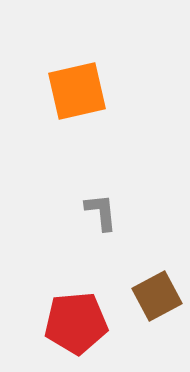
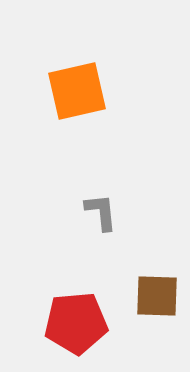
brown square: rotated 30 degrees clockwise
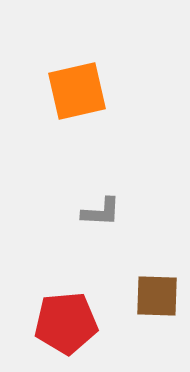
gray L-shape: rotated 99 degrees clockwise
red pentagon: moved 10 px left
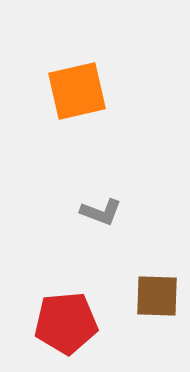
gray L-shape: rotated 18 degrees clockwise
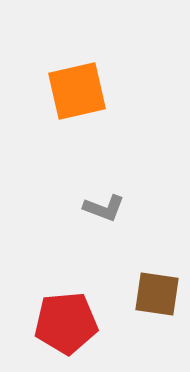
gray L-shape: moved 3 px right, 4 px up
brown square: moved 2 px up; rotated 6 degrees clockwise
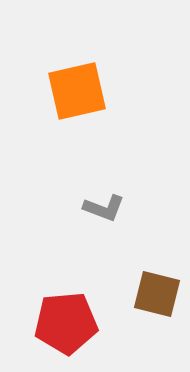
brown square: rotated 6 degrees clockwise
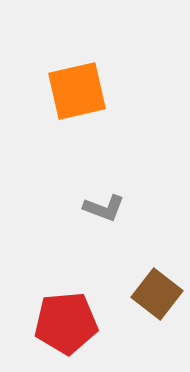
brown square: rotated 24 degrees clockwise
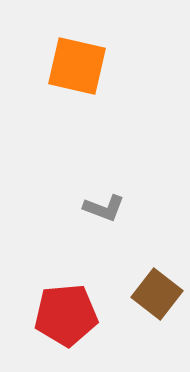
orange square: moved 25 px up; rotated 26 degrees clockwise
red pentagon: moved 8 px up
